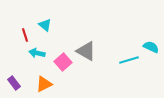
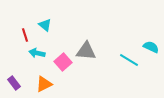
gray triangle: rotated 25 degrees counterclockwise
cyan line: rotated 48 degrees clockwise
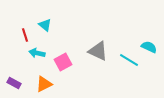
cyan semicircle: moved 2 px left
gray triangle: moved 12 px right; rotated 20 degrees clockwise
pink square: rotated 12 degrees clockwise
purple rectangle: rotated 24 degrees counterclockwise
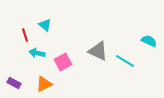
cyan semicircle: moved 6 px up
cyan line: moved 4 px left, 1 px down
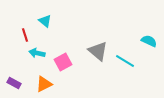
cyan triangle: moved 4 px up
gray triangle: rotated 15 degrees clockwise
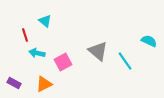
cyan line: rotated 24 degrees clockwise
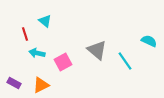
red line: moved 1 px up
gray triangle: moved 1 px left, 1 px up
orange triangle: moved 3 px left, 1 px down
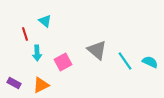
cyan semicircle: moved 1 px right, 21 px down
cyan arrow: rotated 105 degrees counterclockwise
